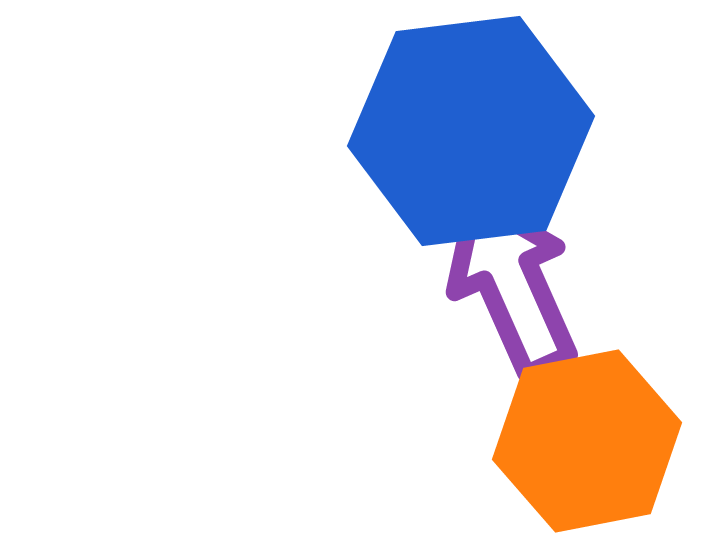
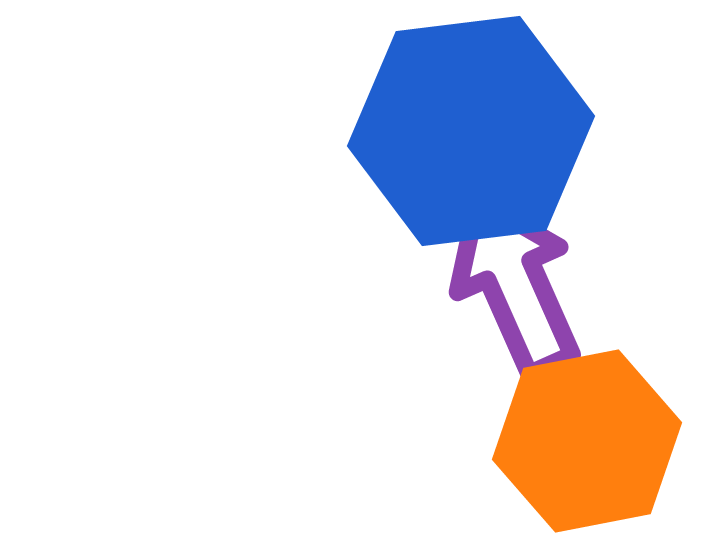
purple arrow: moved 3 px right
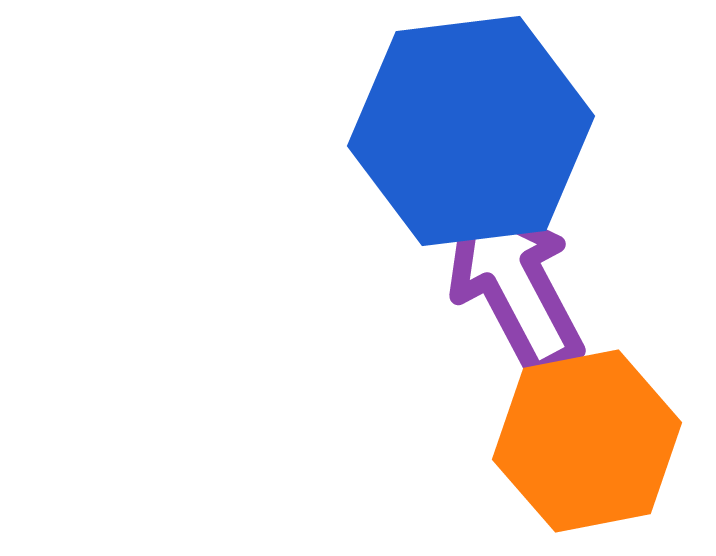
purple arrow: rotated 4 degrees counterclockwise
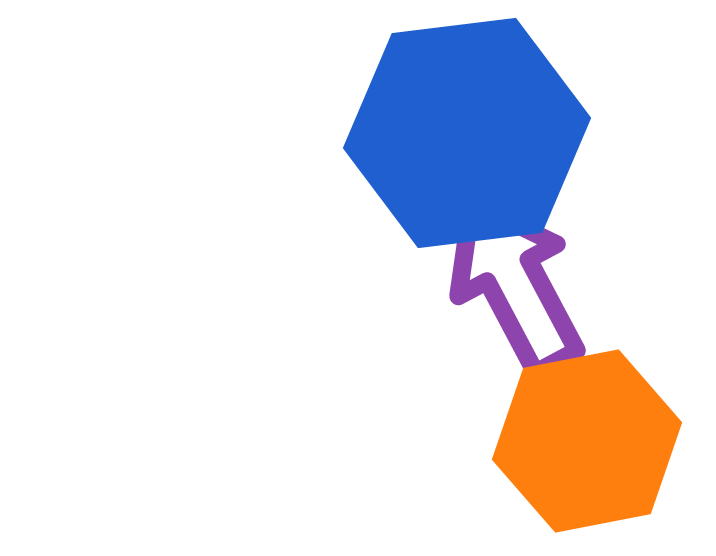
blue hexagon: moved 4 px left, 2 px down
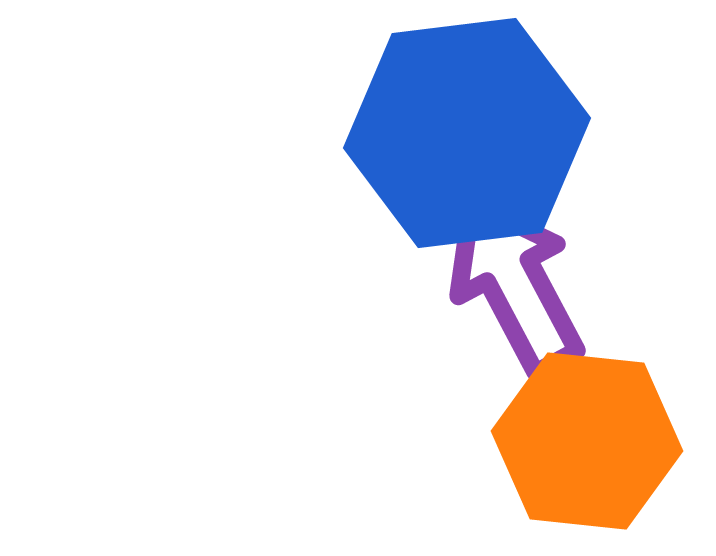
orange hexagon: rotated 17 degrees clockwise
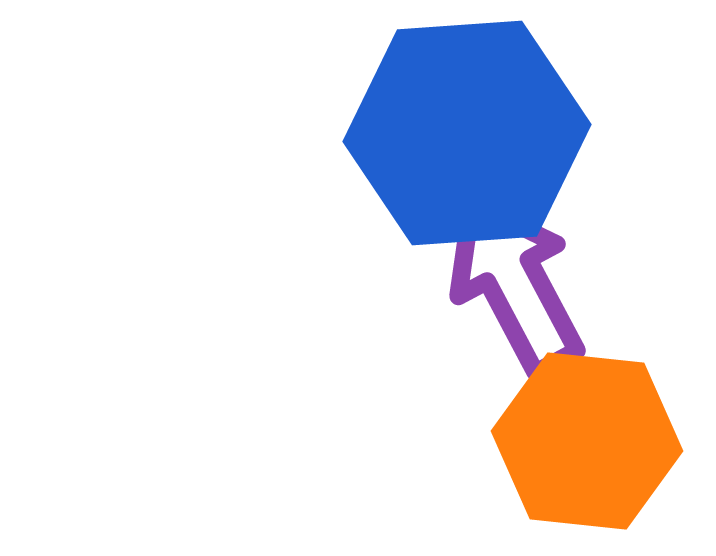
blue hexagon: rotated 3 degrees clockwise
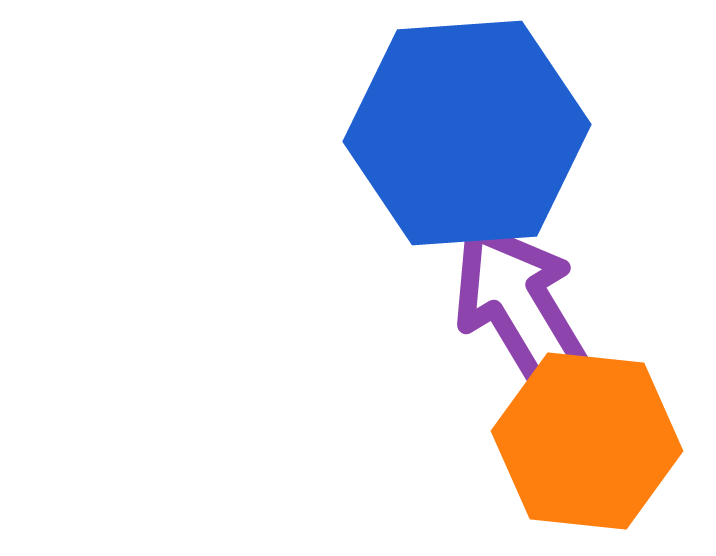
purple arrow: moved 7 px right, 26 px down; rotated 3 degrees counterclockwise
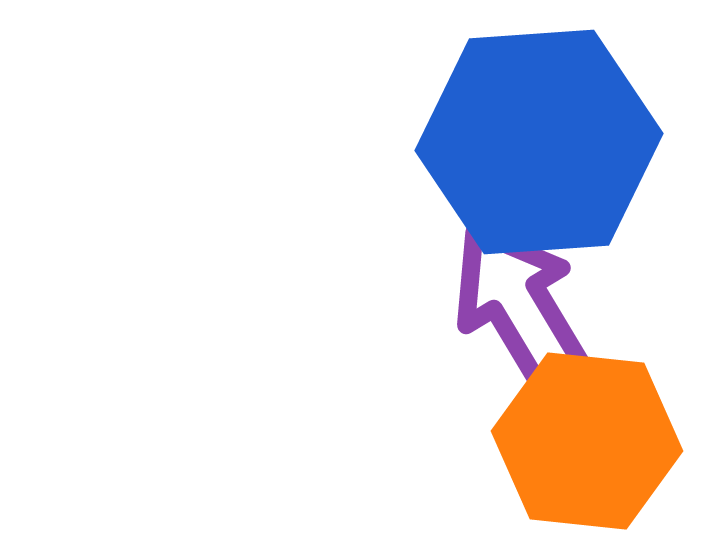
blue hexagon: moved 72 px right, 9 px down
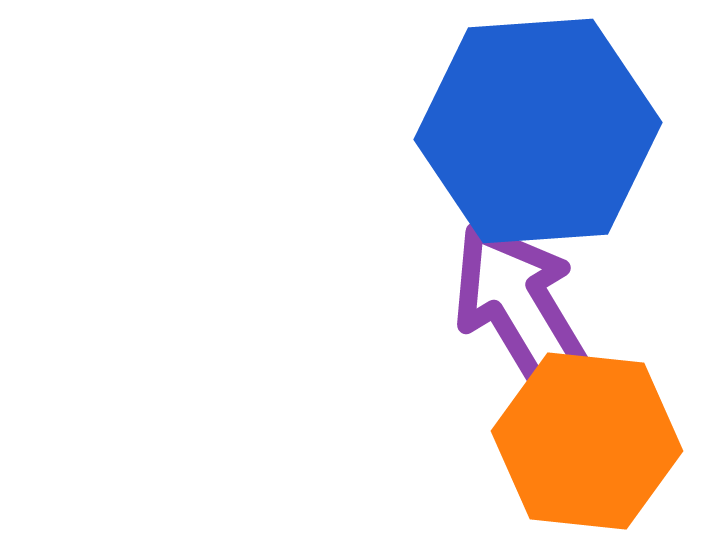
blue hexagon: moved 1 px left, 11 px up
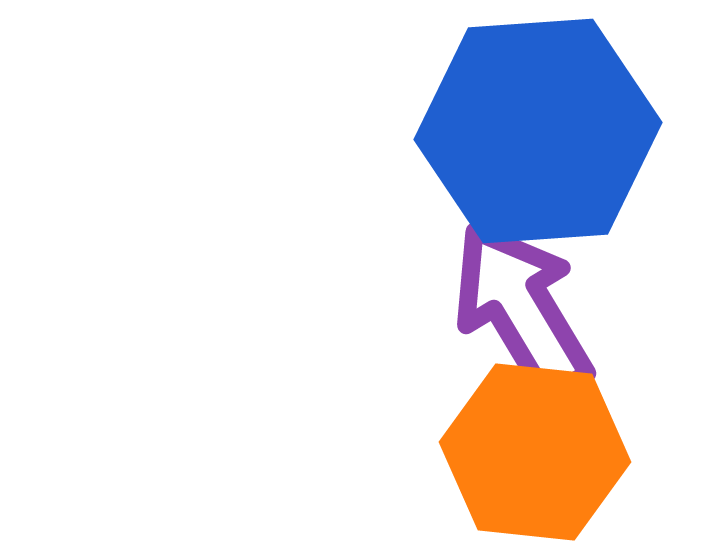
orange hexagon: moved 52 px left, 11 px down
